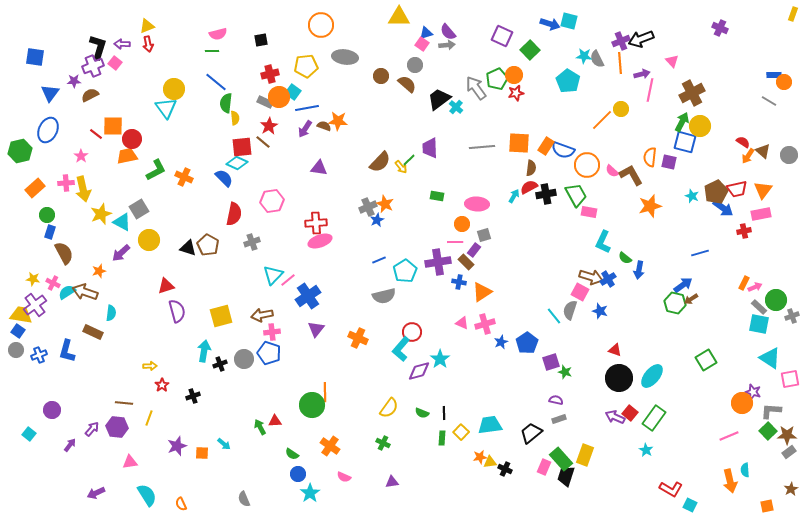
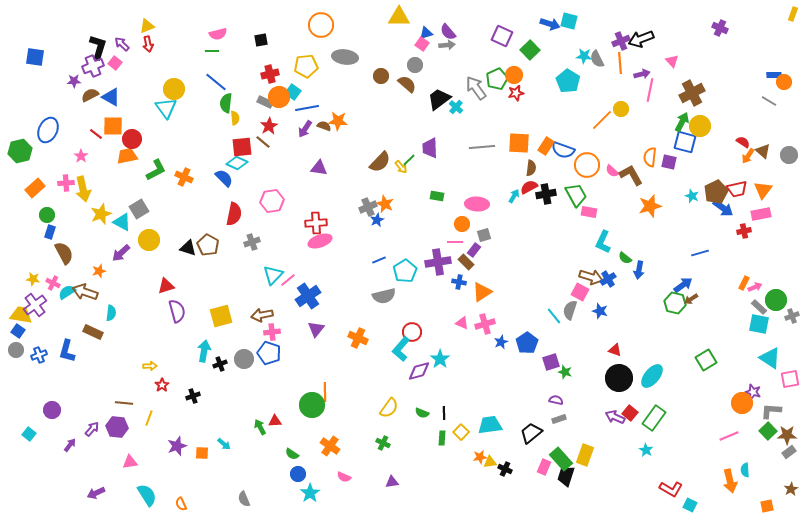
purple arrow at (122, 44): rotated 42 degrees clockwise
blue triangle at (50, 93): moved 61 px right, 4 px down; rotated 36 degrees counterclockwise
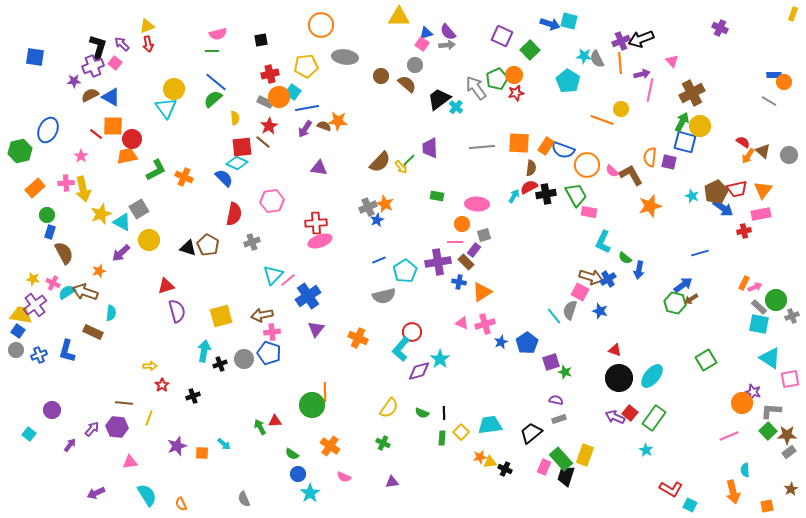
green semicircle at (226, 103): moved 13 px left, 4 px up; rotated 42 degrees clockwise
orange line at (602, 120): rotated 65 degrees clockwise
orange arrow at (730, 481): moved 3 px right, 11 px down
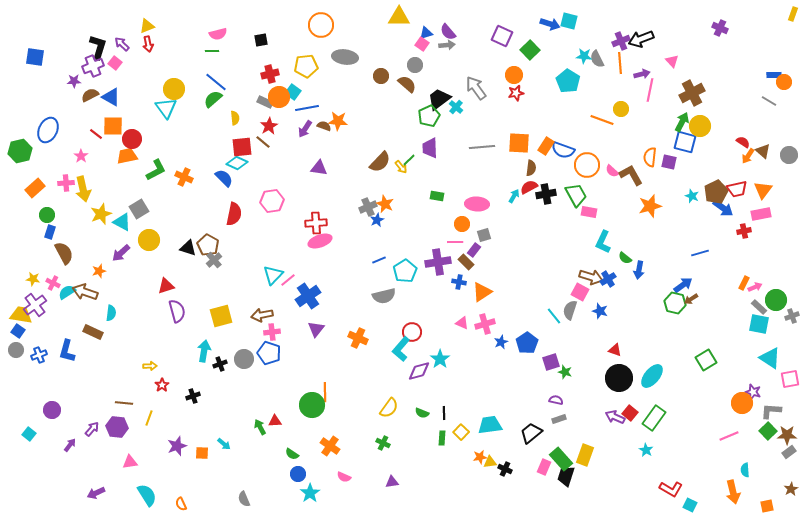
green pentagon at (497, 79): moved 68 px left, 37 px down
gray cross at (252, 242): moved 38 px left, 18 px down; rotated 21 degrees counterclockwise
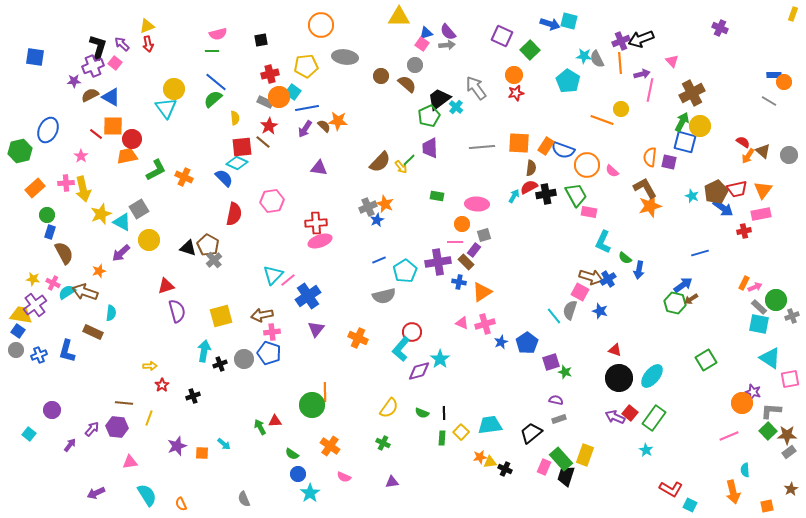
brown semicircle at (324, 126): rotated 24 degrees clockwise
brown L-shape at (631, 175): moved 14 px right, 13 px down
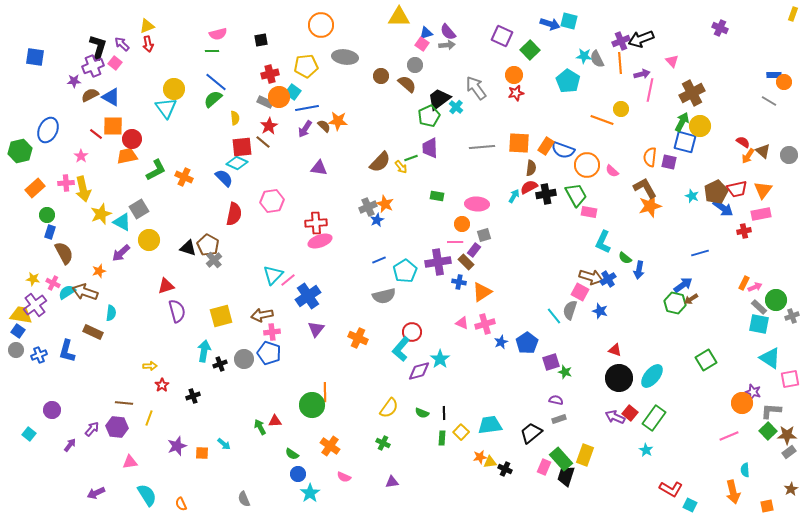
green line at (409, 160): moved 2 px right, 2 px up; rotated 24 degrees clockwise
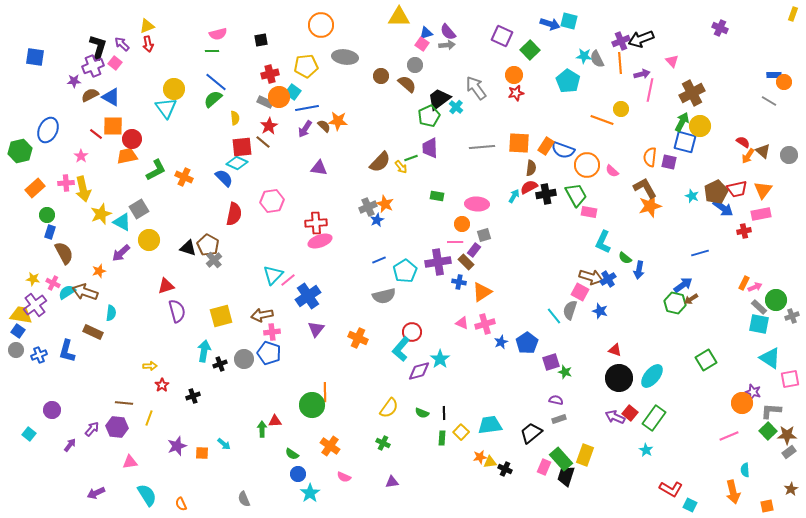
green arrow at (260, 427): moved 2 px right, 2 px down; rotated 28 degrees clockwise
